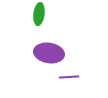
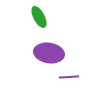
green ellipse: moved 3 px down; rotated 35 degrees counterclockwise
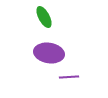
green ellipse: moved 5 px right
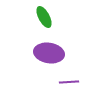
purple line: moved 5 px down
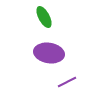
purple line: moved 2 px left; rotated 24 degrees counterclockwise
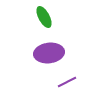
purple ellipse: rotated 16 degrees counterclockwise
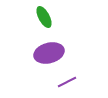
purple ellipse: rotated 8 degrees counterclockwise
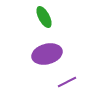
purple ellipse: moved 2 px left, 1 px down
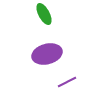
green ellipse: moved 3 px up
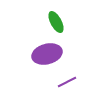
green ellipse: moved 12 px right, 8 px down
